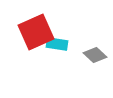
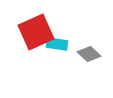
gray diamond: moved 6 px left, 1 px up
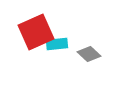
cyan rectangle: rotated 15 degrees counterclockwise
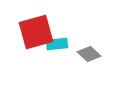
red square: rotated 9 degrees clockwise
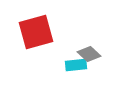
cyan rectangle: moved 19 px right, 21 px down
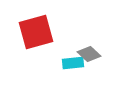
cyan rectangle: moved 3 px left, 2 px up
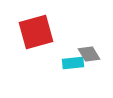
gray diamond: rotated 15 degrees clockwise
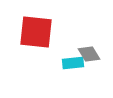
red square: rotated 21 degrees clockwise
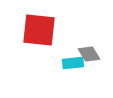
red square: moved 3 px right, 2 px up
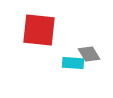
cyan rectangle: rotated 10 degrees clockwise
